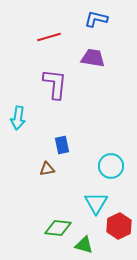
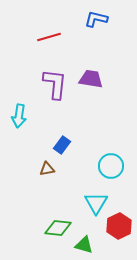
purple trapezoid: moved 2 px left, 21 px down
cyan arrow: moved 1 px right, 2 px up
blue rectangle: rotated 48 degrees clockwise
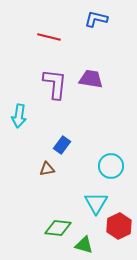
red line: rotated 30 degrees clockwise
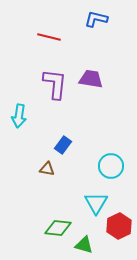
blue rectangle: moved 1 px right
brown triangle: rotated 21 degrees clockwise
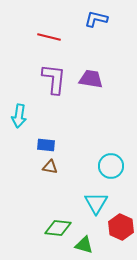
purple L-shape: moved 1 px left, 5 px up
blue rectangle: moved 17 px left; rotated 60 degrees clockwise
brown triangle: moved 3 px right, 2 px up
red hexagon: moved 2 px right, 1 px down; rotated 10 degrees counterclockwise
